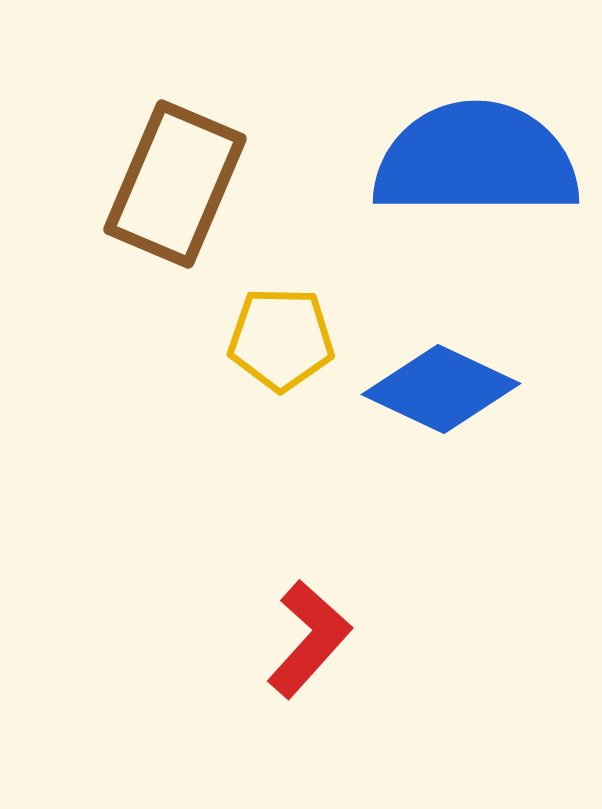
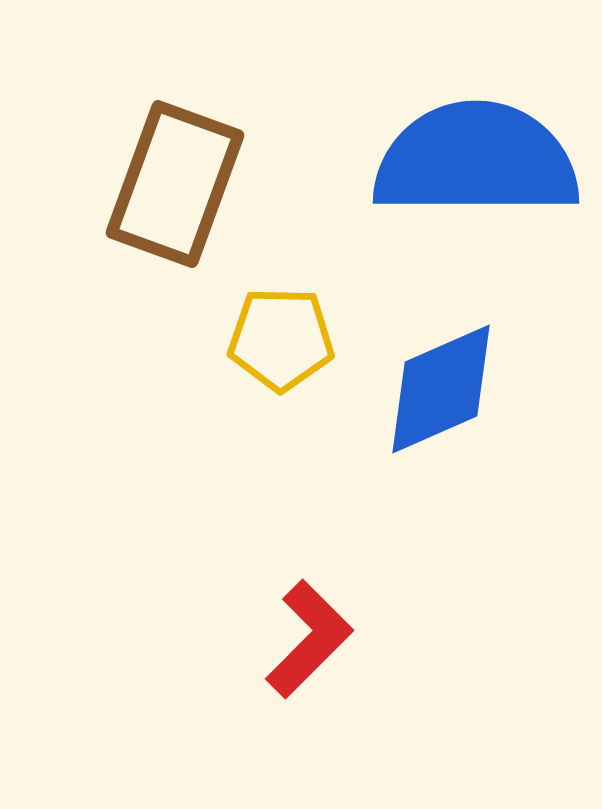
brown rectangle: rotated 3 degrees counterclockwise
blue diamond: rotated 49 degrees counterclockwise
red L-shape: rotated 3 degrees clockwise
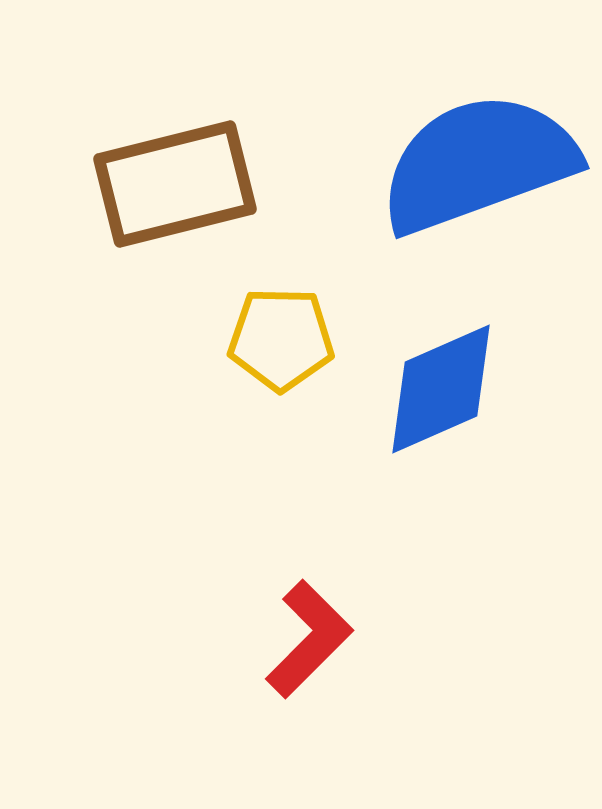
blue semicircle: moved 2 px right, 3 px down; rotated 20 degrees counterclockwise
brown rectangle: rotated 56 degrees clockwise
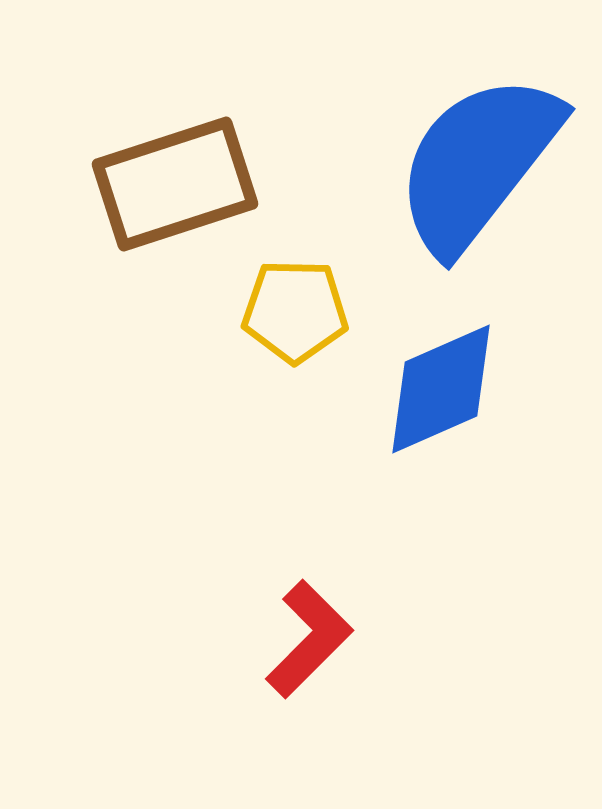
blue semicircle: rotated 32 degrees counterclockwise
brown rectangle: rotated 4 degrees counterclockwise
yellow pentagon: moved 14 px right, 28 px up
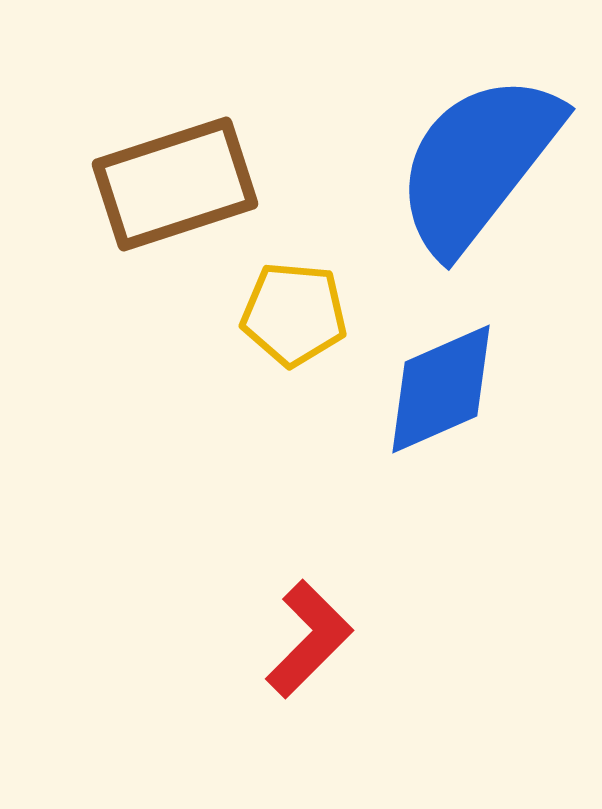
yellow pentagon: moved 1 px left, 3 px down; rotated 4 degrees clockwise
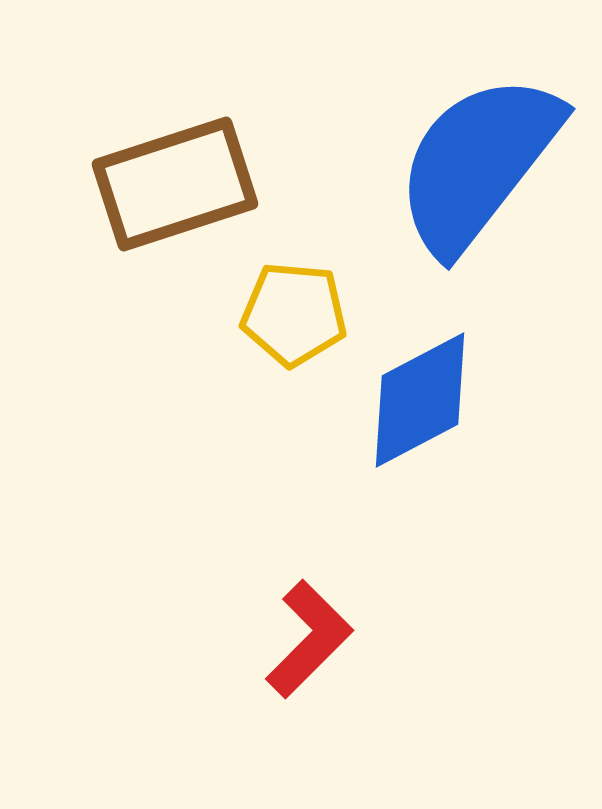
blue diamond: moved 21 px left, 11 px down; rotated 4 degrees counterclockwise
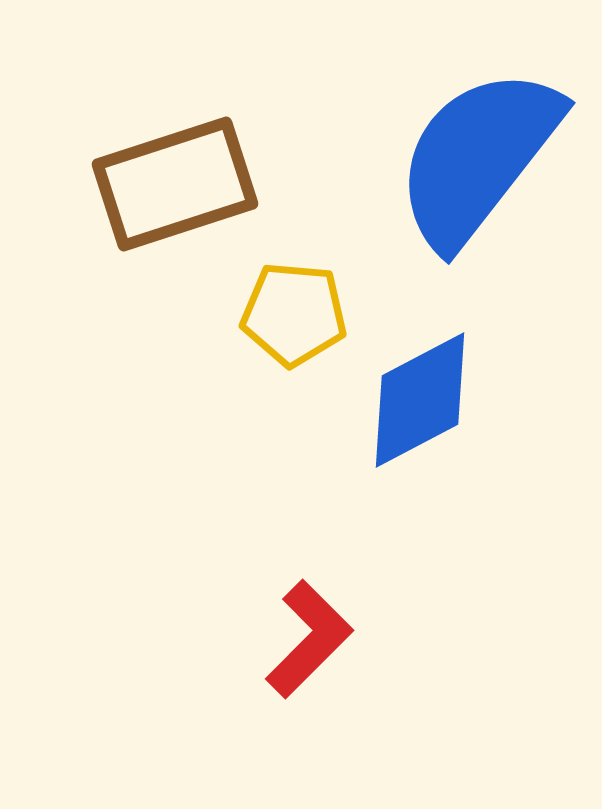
blue semicircle: moved 6 px up
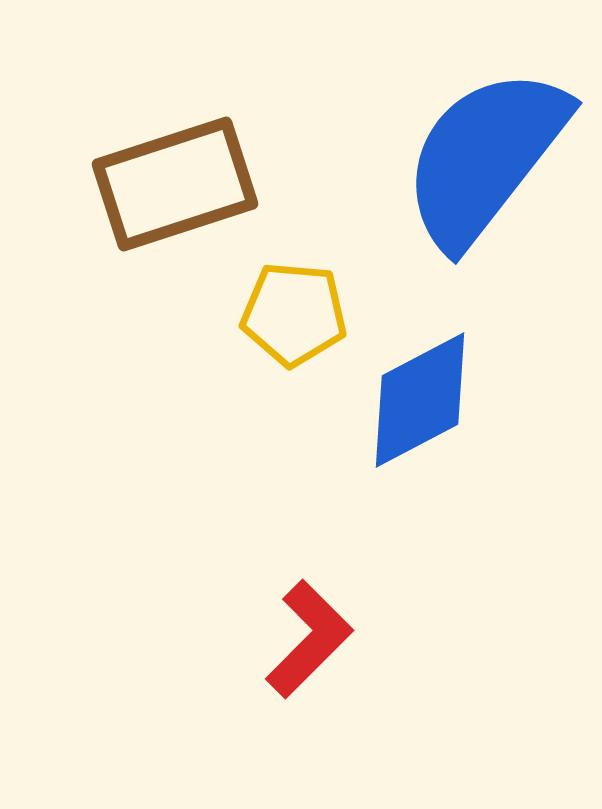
blue semicircle: moved 7 px right
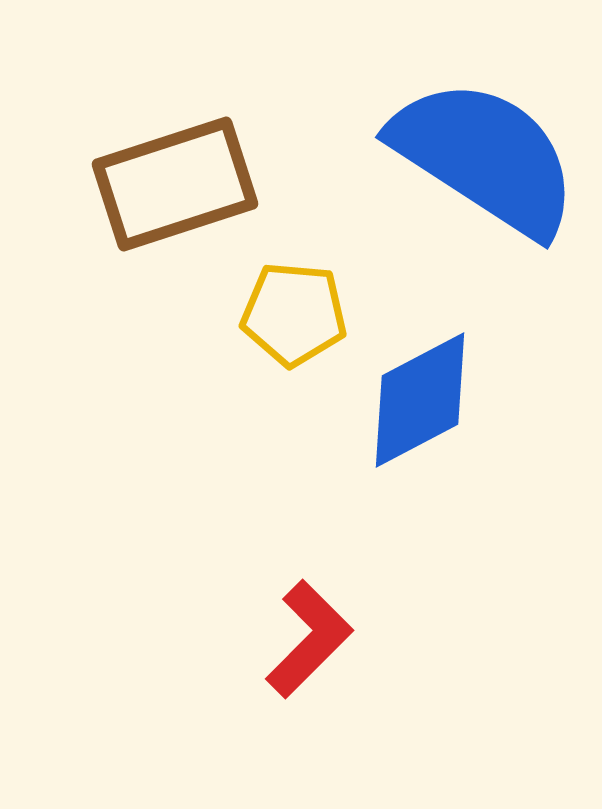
blue semicircle: rotated 85 degrees clockwise
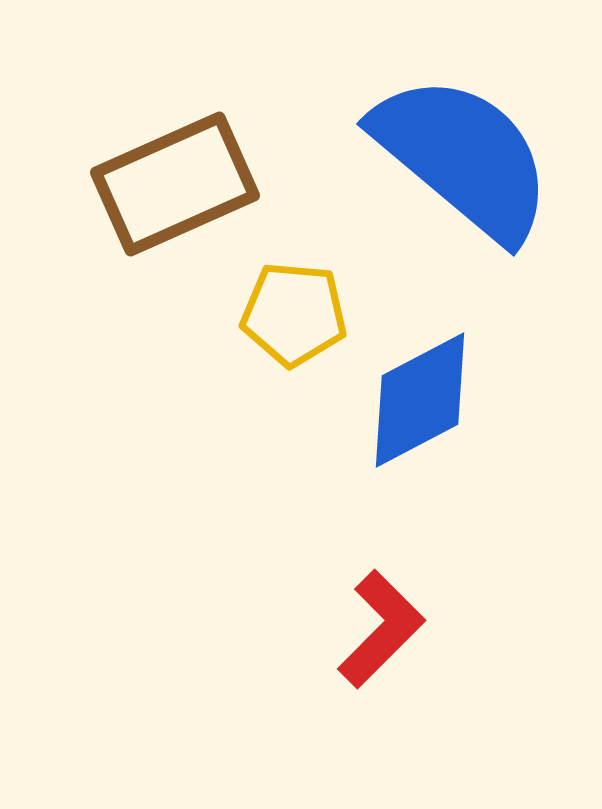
blue semicircle: moved 22 px left; rotated 7 degrees clockwise
brown rectangle: rotated 6 degrees counterclockwise
red L-shape: moved 72 px right, 10 px up
